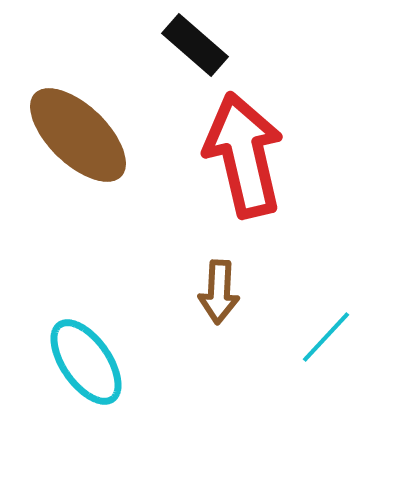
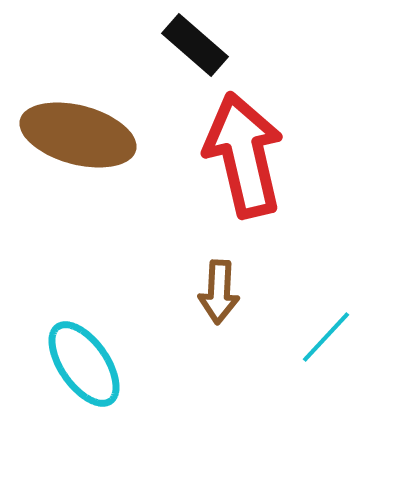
brown ellipse: rotated 29 degrees counterclockwise
cyan ellipse: moved 2 px left, 2 px down
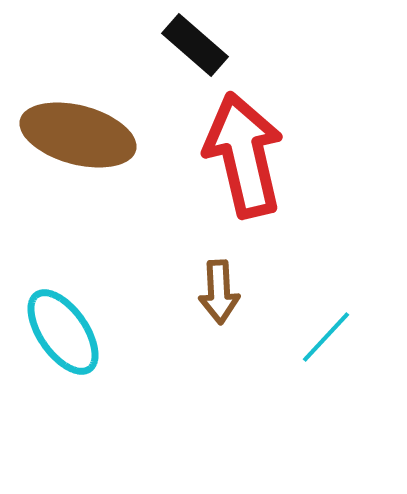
brown arrow: rotated 6 degrees counterclockwise
cyan ellipse: moved 21 px left, 32 px up
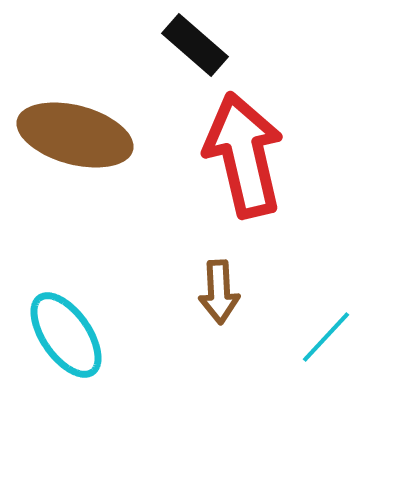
brown ellipse: moved 3 px left
cyan ellipse: moved 3 px right, 3 px down
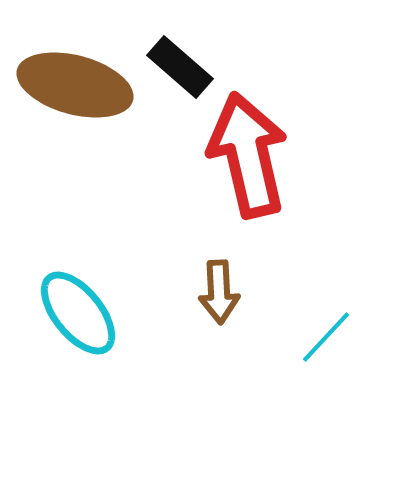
black rectangle: moved 15 px left, 22 px down
brown ellipse: moved 50 px up
red arrow: moved 4 px right
cyan ellipse: moved 12 px right, 22 px up; rotated 4 degrees counterclockwise
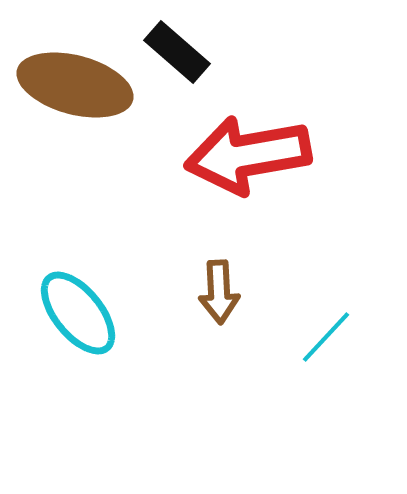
black rectangle: moved 3 px left, 15 px up
red arrow: rotated 87 degrees counterclockwise
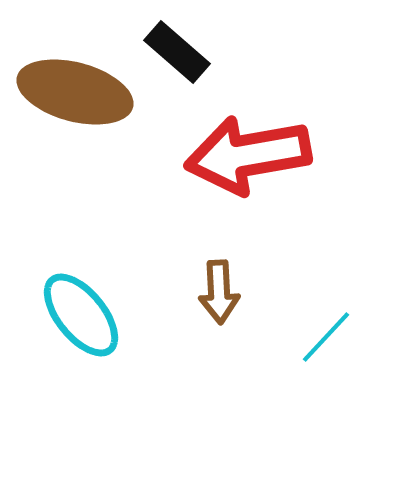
brown ellipse: moved 7 px down
cyan ellipse: moved 3 px right, 2 px down
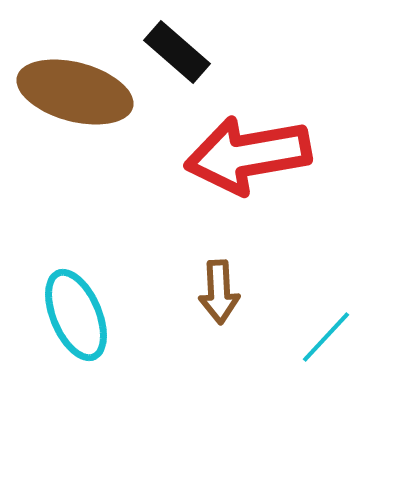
cyan ellipse: moved 5 px left; rotated 16 degrees clockwise
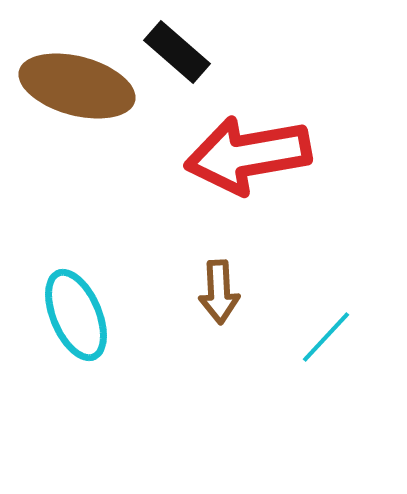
brown ellipse: moved 2 px right, 6 px up
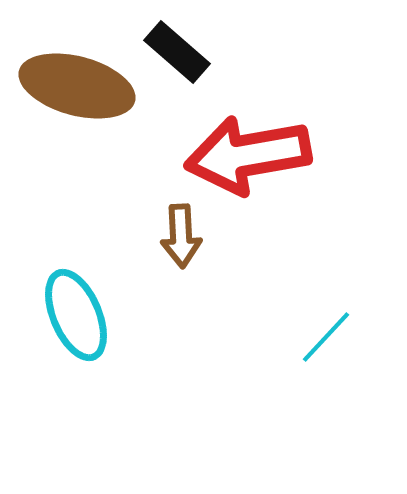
brown arrow: moved 38 px left, 56 px up
